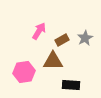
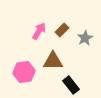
brown rectangle: moved 10 px up; rotated 16 degrees counterclockwise
black rectangle: rotated 48 degrees clockwise
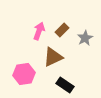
pink arrow: rotated 12 degrees counterclockwise
brown triangle: moved 4 px up; rotated 25 degrees counterclockwise
pink hexagon: moved 2 px down
black rectangle: moved 6 px left; rotated 18 degrees counterclockwise
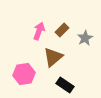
brown triangle: rotated 15 degrees counterclockwise
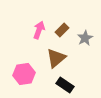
pink arrow: moved 1 px up
brown triangle: moved 3 px right, 1 px down
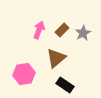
gray star: moved 2 px left, 5 px up
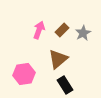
brown triangle: moved 2 px right, 1 px down
black rectangle: rotated 24 degrees clockwise
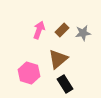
gray star: rotated 21 degrees clockwise
pink hexagon: moved 5 px right, 1 px up; rotated 25 degrees clockwise
black rectangle: moved 1 px up
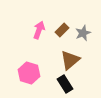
gray star: rotated 14 degrees counterclockwise
brown triangle: moved 12 px right, 1 px down
